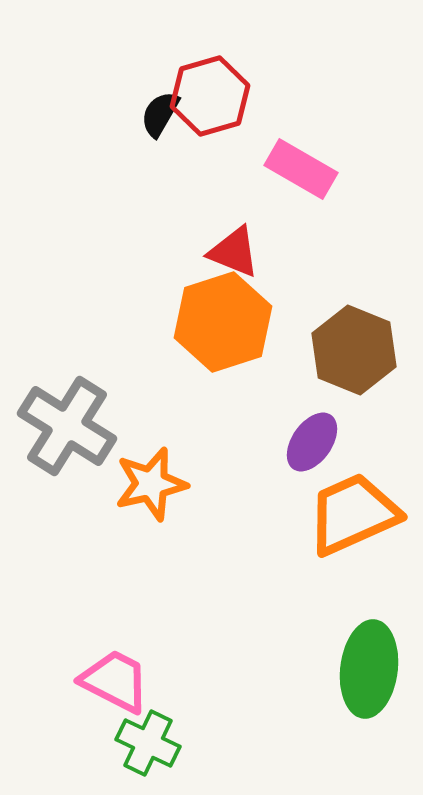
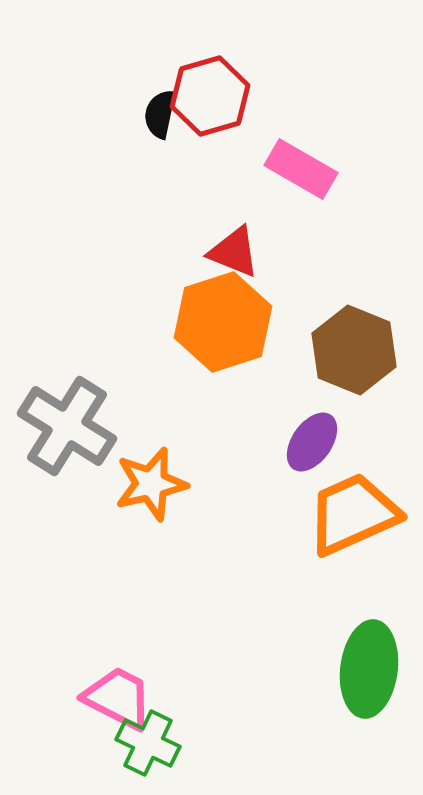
black semicircle: rotated 18 degrees counterclockwise
pink trapezoid: moved 3 px right, 17 px down
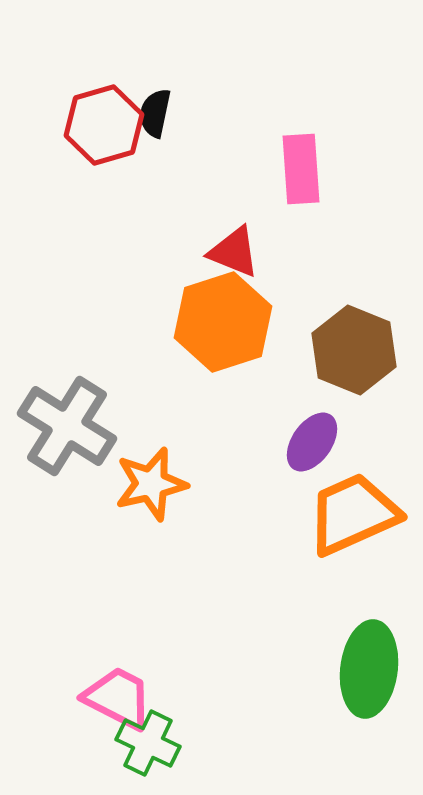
red hexagon: moved 106 px left, 29 px down
black semicircle: moved 5 px left, 1 px up
pink rectangle: rotated 56 degrees clockwise
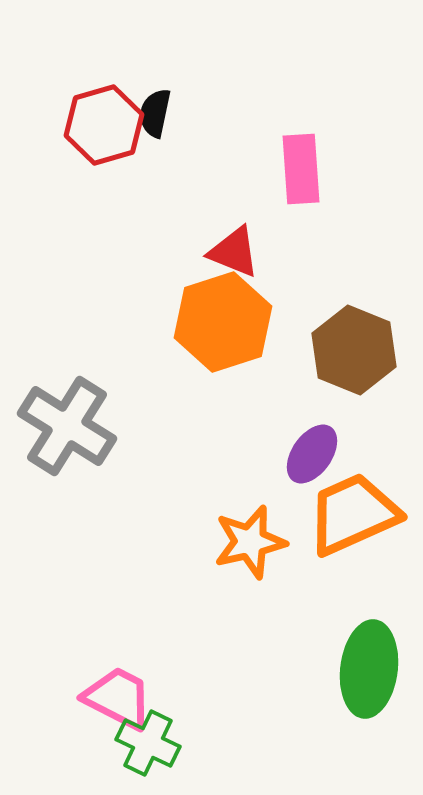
purple ellipse: moved 12 px down
orange star: moved 99 px right, 58 px down
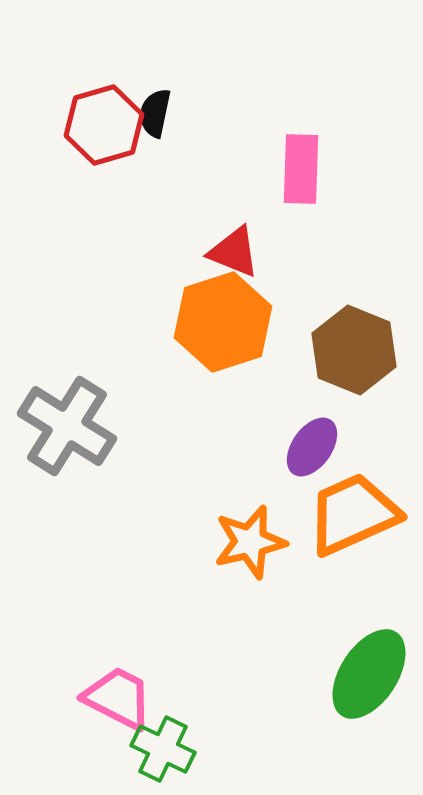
pink rectangle: rotated 6 degrees clockwise
purple ellipse: moved 7 px up
green ellipse: moved 5 px down; rotated 26 degrees clockwise
green cross: moved 15 px right, 6 px down
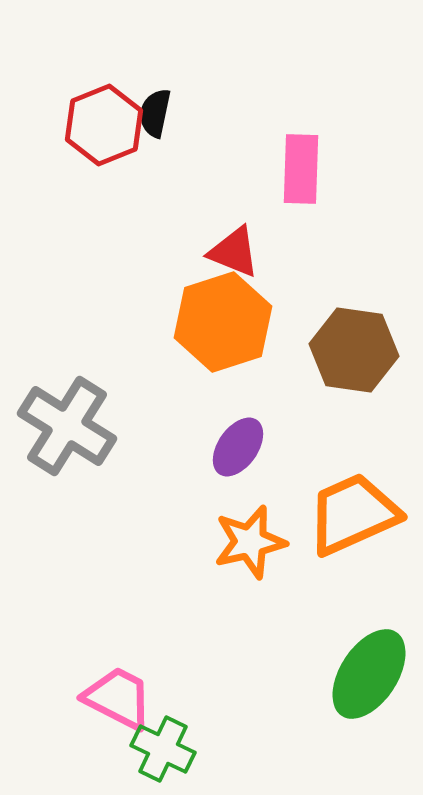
red hexagon: rotated 6 degrees counterclockwise
brown hexagon: rotated 14 degrees counterclockwise
purple ellipse: moved 74 px left
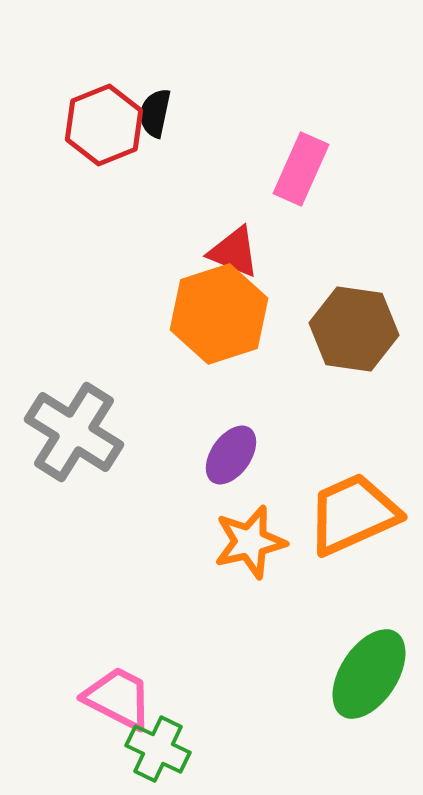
pink rectangle: rotated 22 degrees clockwise
orange hexagon: moved 4 px left, 8 px up
brown hexagon: moved 21 px up
gray cross: moved 7 px right, 6 px down
purple ellipse: moved 7 px left, 8 px down
green cross: moved 5 px left
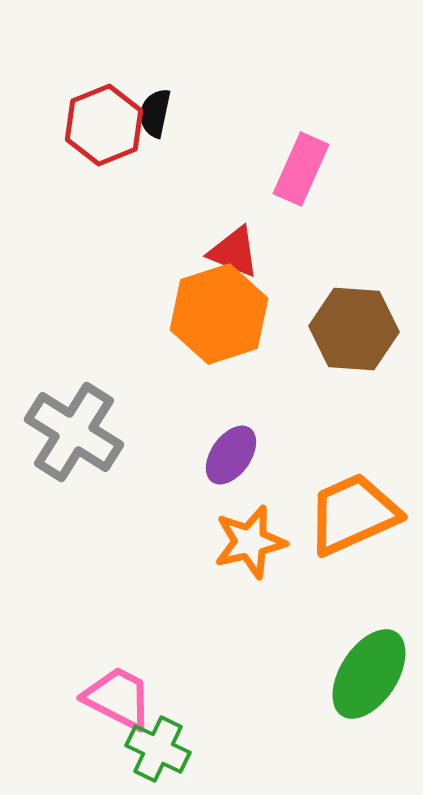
brown hexagon: rotated 4 degrees counterclockwise
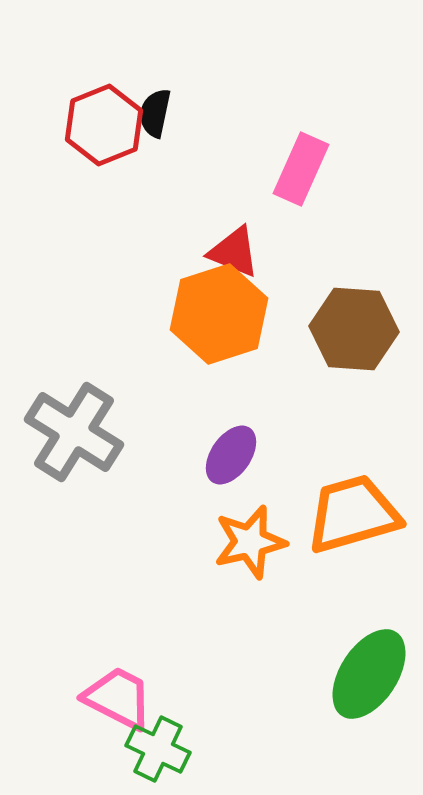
orange trapezoid: rotated 8 degrees clockwise
